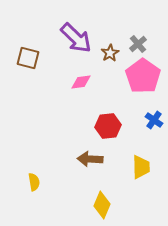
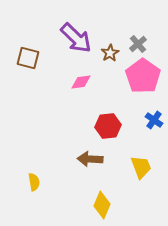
yellow trapezoid: rotated 20 degrees counterclockwise
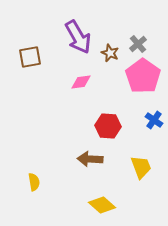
purple arrow: moved 2 px right, 1 px up; rotated 16 degrees clockwise
brown star: rotated 18 degrees counterclockwise
brown square: moved 2 px right, 1 px up; rotated 25 degrees counterclockwise
red hexagon: rotated 10 degrees clockwise
yellow diamond: rotated 72 degrees counterclockwise
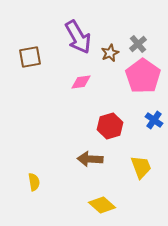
brown star: rotated 24 degrees clockwise
red hexagon: moved 2 px right; rotated 20 degrees counterclockwise
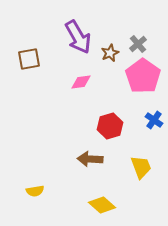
brown square: moved 1 px left, 2 px down
yellow semicircle: moved 1 px right, 9 px down; rotated 90 degrees clockwise
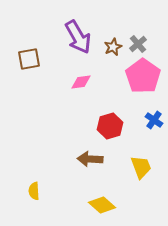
brown star: moved 3 px right, 6 px up
yellow semicircle: moved 1 px left; rotated 96 degrees clockwise
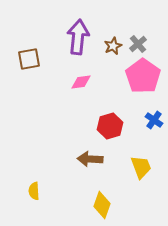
purple arrow: rotated 144 degrees counterclockwise
brown star: moved 1 px up
yellow diamond: rotated 68 degrees clockwise
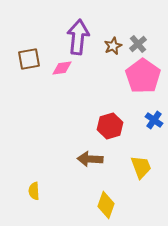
pink diamond: moved 19 px left, 14 px up
yellow diamond: moved 4 px right
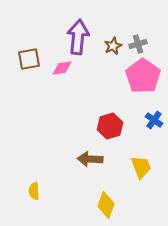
gray cross: rotated 24 degrees clockwise
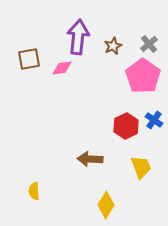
gray cross: moved 11 px right; rotated 24 degrees counterclockwise
red hexagon: moved 16 px right; rotated 10 degrees counterclockwise
yellow diamond: rotated 12 degrees clockwise
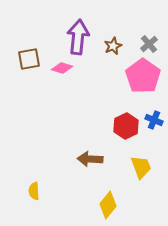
pink diamond: rotated 25 degrees clockwise
blue cross: rotated 12 degrees counterclockwise
yellow diamond: moved 2 px right; rotated 8 degrees clockwise
